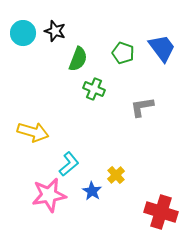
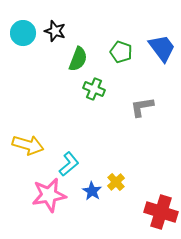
green pentagon: moved 2 px left, 1 px up
yellow arrow: moved 5 px left, 13 px down
yellow cross: moved 7 px down
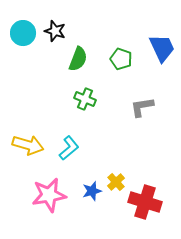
blue trapezoid: rotated 12 degrees clockwise
green pentagon: moved 7 px down
green cross: moved 9 px left, 10 px down
cyan L-shape: moved 16 px up
blue star: rotated 24 degrees clockwise
red cross: moved 16 px left, 10 px up
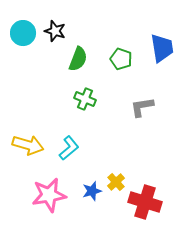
blue trapezoid: rotated 16 degrees clockwise
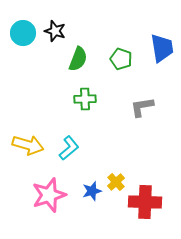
green cross: rotated 25 degrees counterclockwise
pink star: rotated 8 degrees counterclockwise
red cross: rotated 16 degrees counterclockwise
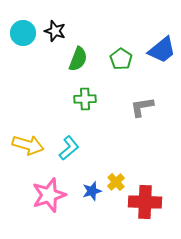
blue trapezoid: moved 2 px down; rotated 60 degrees clockwise
green pentagon: rotated 15 degrees clockwise
